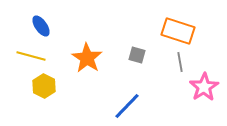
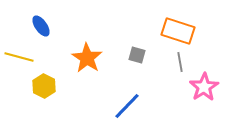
yellow line: moved 12 px left, 1 px down
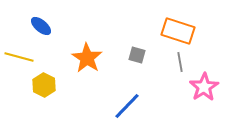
blue ellipse: rotated 15 degrees counterclockwise
yellow hexagon: moved 1 px up
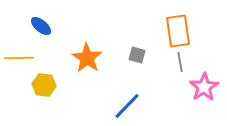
orange rectangle: rotated 64 degrees clockwise
yellow line: moved 1 px down; rotated 16 degrees counterclockwise
yellow hexagon: rotated 20 degrees counterclockwise
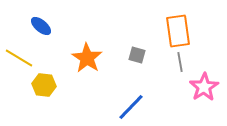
yellow line: rotated 32 degrees clockwise
blue line: moved 4 px right, 1 px down
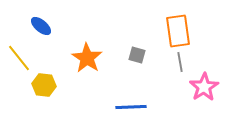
yellow line: rotated 20 degrees clockwise
blue line: rotated 44 degrees clockwise
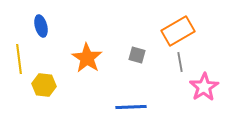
blue ellipse: rotated 35 degrees clockwise
orange rectangle: rotated 68 degrees clockwise
yellow line: moved 1 px down; rotated 32 degrees clockwise
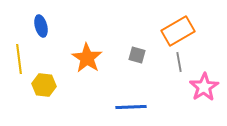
gray line: moved 1 px left
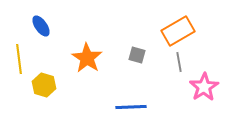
blue ellipse: rotated 20 degrees counterclockwise
yellow hexagon: rotated 10 degrees clockwise
